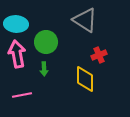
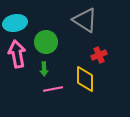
cyan ellipse: moved 1 px left, 1 px up; rotated 15 degrees counterclockwise
pink line: moved 31 px right, 6 px up
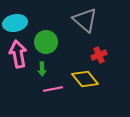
gray triangle: rotated 8 degrees clockwise
pink arrow: moved 1 px right
green arrow: moved 2 px left
yellow diamond: rotated 40 degrees counterclockwise
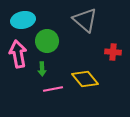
cyan ellipse: moved 8 px right, 3 px up
green circle: moved 1 px right, 1 px up
red cross: moved 14 px right, 3 px up; rotated 28 degrees clockwise
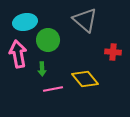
cyan ellipse: moved 2 px right, 2 px down
green circle: moved 1 px right, 1 px up
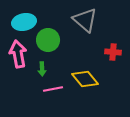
cyan ellipse: moved 1 px left
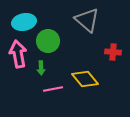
gray triangle: moved 2 px right
green circle: moved 1 px down
green arrow: moved 1 px left, 1 px up
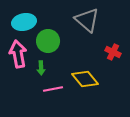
red cross: rotated 21 degrees clockwise
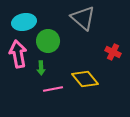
gray triangle: moved 4 px left, 2 px up
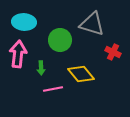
gray triangle: moved 9 px right, 6 px down; rotated 24 degrees counterclockwise
cyan ellipse: rotated 15 degrees clockwise
green circle: moved 12 px right, 1 px up
pink arrow: rotated 16 degrees clockwise
yellow diamond: moved 4 px left, 5 px up
